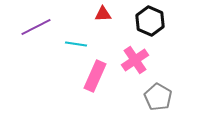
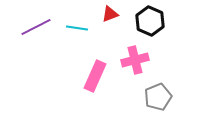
red triangle: moved 7 px right; rotated 18 degrees counterclockwise
cyan line: moved 1 px right, 16 px up
pink cross: rotated 20 degrees clockwise
gray pentagon: rotated 20 degrees clockwise
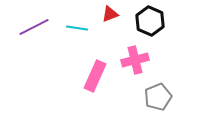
purple line: moved 2 px left
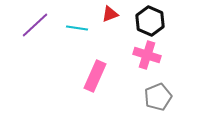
purple line: moved 1 px right, 2 px up; rotated 16 degrees counterclockwise
pink cross: moved 12 px right, 5 px up; rotated 32 degrees clockwise
